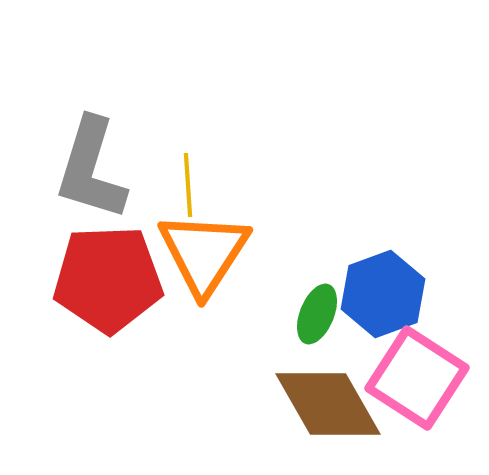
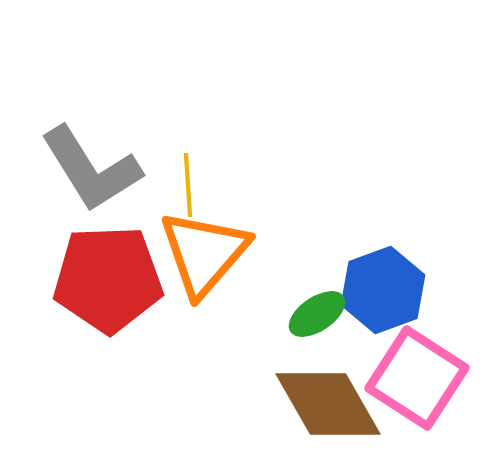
gray L-shape: rotated 49 degrees counterclockwise
orange triangle: rotated 8 degrees clockwise
blue hexagon: moved 4 px up
green ellipse: rotated 34 degrees clockwise
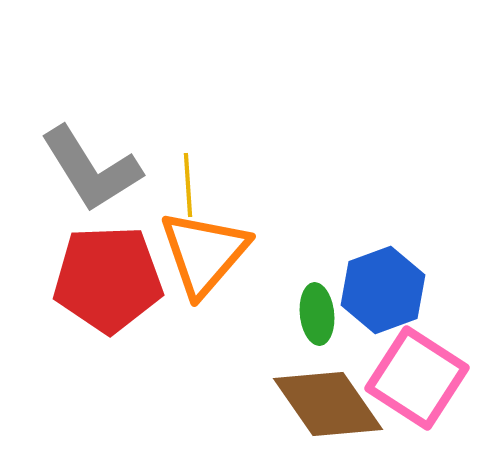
green ellipse: rotated 62 degrees counterclockwise
brown diamond: rotated 5 degrees counterclockwise
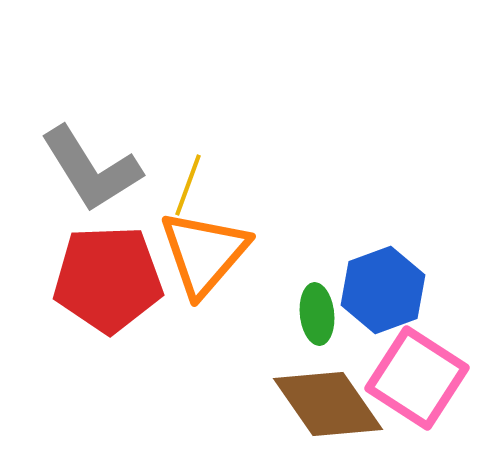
yellow line: rotated 24 degrees clockwise
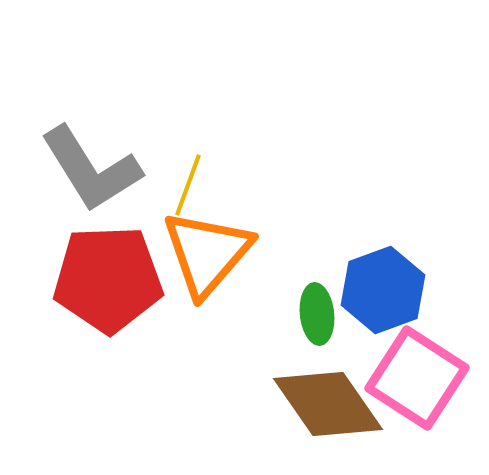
orange triangle: moved 3 px right
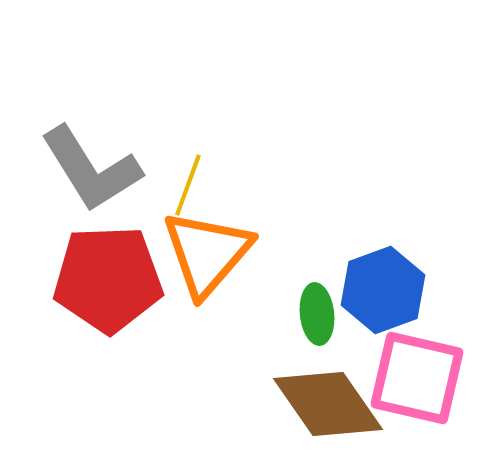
pink square: rotated 20 degrees counterclockwise
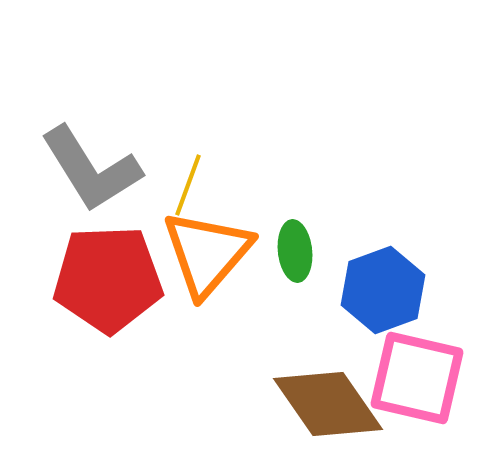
green ellipse: moved 22 px left, 63 px up
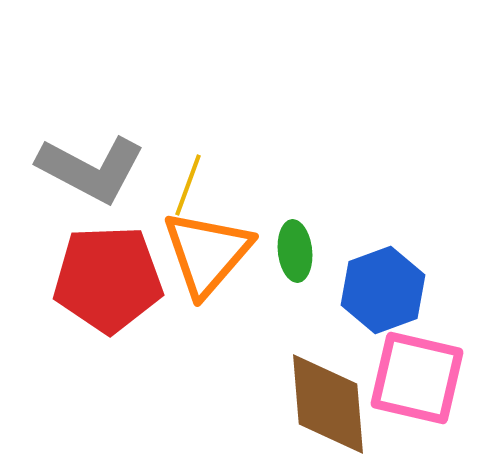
gray L-shape: rotated 30 degrees counterclockwise
brown diamond: rotated 30 degrees clockwise
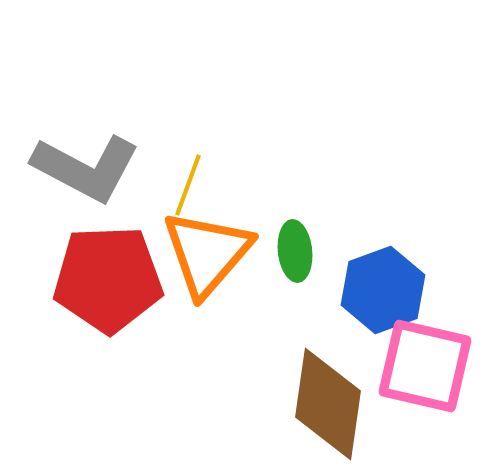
gray L-shape: moved 5 px left, 1 px up
pink square: moved 8 px right, 12 px up
brown diamond: rotated 13 degrees clockwise
